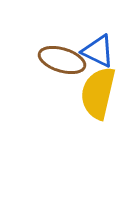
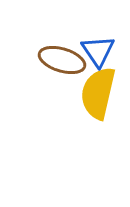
blue triangle: rotated 30 degrees clockwise
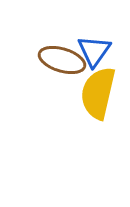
blue triangle: moved 4 px left; rotated 9 degrees clockwise
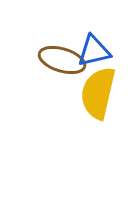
blue triangle: rotated 42 degrees clockwise
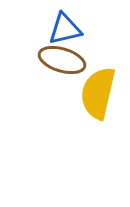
blue triangle: moved 29 px left, 22 px up
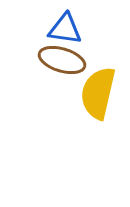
blue triangle: rotated 21 degrees clockwise
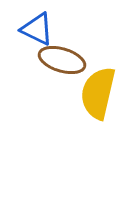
blue triangle: moved 28 px left; rotated 18 degrees clockwise
